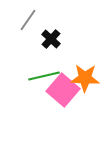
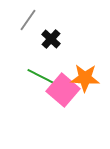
green line: moved 2 px left, 1 px down; rotated 40 degrees clockwise
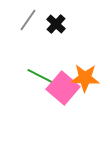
black cross: moved 5 px right, 15 px up
pink square: moved 2 px up
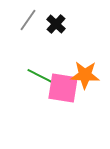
orange star: moved 3 px up
pink square: rotated 32 degrees counterclockwise
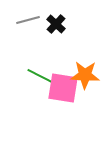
gray line: rotated 40 degrees clockwise
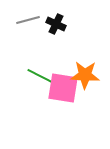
black cross: rotated 18 degrees counterclockwise
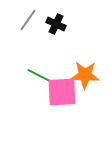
gray line: rotated 40 degrees counterclockwise
pink square: moved 1 px left, 4 px down; rotated 12 degrees counterclockwise
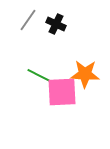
orange star: moved 1 px up
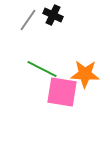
black cross: moved 3 px left, 9 px up
green line: moved 8 px up
pink square: rotated 12 degrees clockwise
